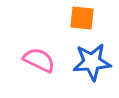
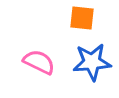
pink semicircle: moved 2 px down
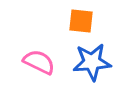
orange square: moved 1 px left, 3 px down
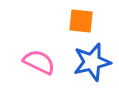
blue star: rotated 9 degrees counterclockwise
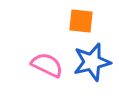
pink semicircle: moved 8 px right, 3 px down
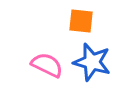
blue star: rotated 30 degrees clockwise
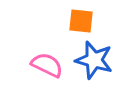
blue star: moved 2 px right, 2 px up
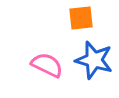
orange square: moved 3 px up; rotated 12 degrees counterclockwise
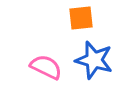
pink semicircle: moved 1 px left, 2 px down
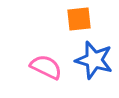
orange square: moved 2 px left, 1 px down
